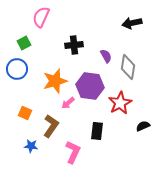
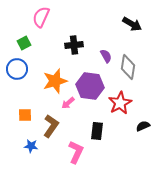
black arrow: moved 1 px down; rotated 138 degrees counterclockwise
orange square: moved 2 px down; rotated 24 degrees counterclockwise
pink L-shape: moved 3 px right
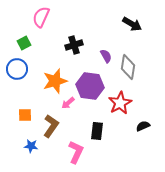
black cross: rotated 12 degrees counterclockwise
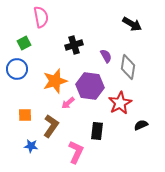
pink semicircle: rotated 145 degrees clockwise
black semicircle: moved 2 px left, 1 px up
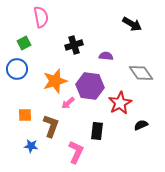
purple semicircle: rotated 56 degrees counterclockwise
gray diamond: moved 13 px right, 6 px down; rotated 45 degrees counterclockwise
brown L-shape: rotated 15 degrees counterclockwise
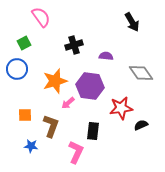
pink semicircle: rotated 25 degrees counterclockwise
black arrow: moved 2 px up; rotated 30 degrees clockwise
red star: moved 1 px right, 5 px down; rotated 20 degrees clockwise
black rectangle: moved 4 px left
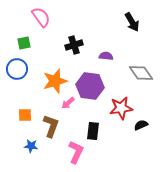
green square: rotated 16 degrees clockwise
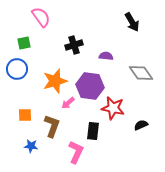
red star: moved 8 px left; rotated 20 degrees clockwise
brown L-shape: moved 1 px right
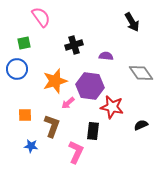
red star: moved 1 px left, 1 px up
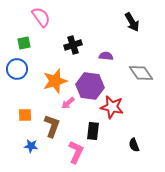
black cross: moved 1 px left
black semicircle: moved 7 px left, 20 px down; rotated 88 degrees counterclockwise
